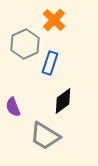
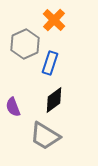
black diamond: moved 9 px left, 1 px up
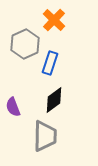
gray trapezoid: rotated 120 degrees counterclockwise
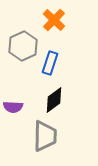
gray hexagon: moved 2 px left, 2 px down
purple semicircle: rotated 66 degrees counterclockwise
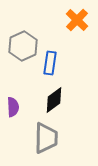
orange cross: moved 23 px right
blue rectangle: rotated 10 degrees counterclockwise
purple semicircle: rotated 96 degrees counterclockwise
gray trapezoid: moved 1 px right, 2 px down
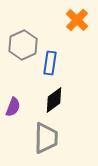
gray hexagon: moved 1 px up
purple semicircle: rotated 24 degrees clockwise
